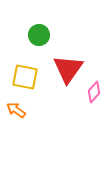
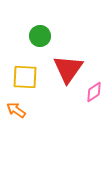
green circle: moved 1 px right, 1 px down
yellow square: rotated 8 degrees counterclockwise
pink diamond: rotated 15 degrees clockwise
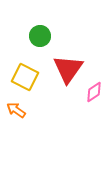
yellow square: rotated 24 degrees clockwise
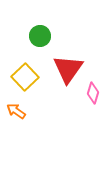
yellow square: rotated 20 degrees clockwise
pink diamond: moved 1 px left, 1 px down; rotated 40 degrees counterclockwise
orange arrow: moved 1 px down
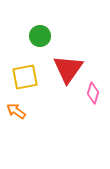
yellow square: rotated 32 degrees clockwise
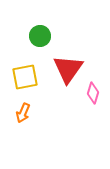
orange arrow: moved 7 px right, 2 px down; rotated 102 degrees counterclockwise
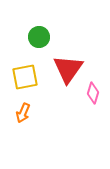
green circle: moved 1 px left, 1 px down
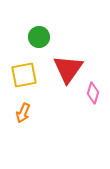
yellow square: moved 1 px left, 2 px up
